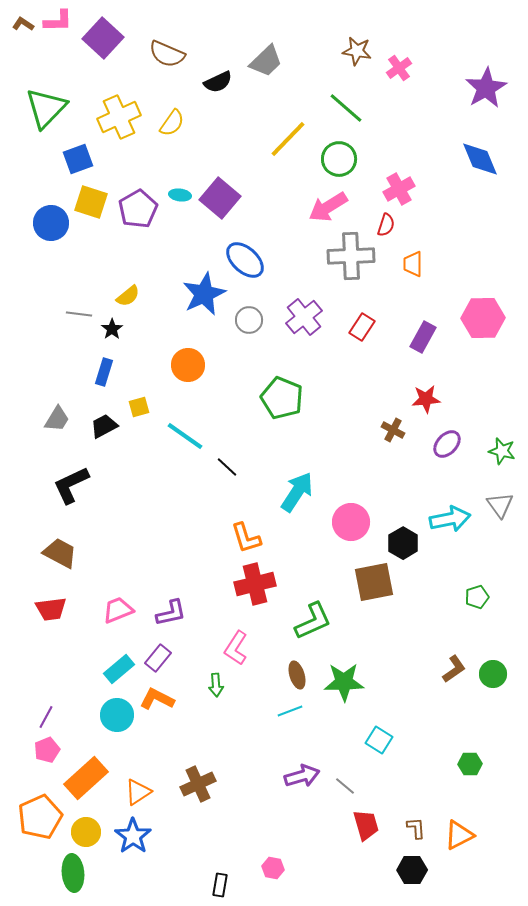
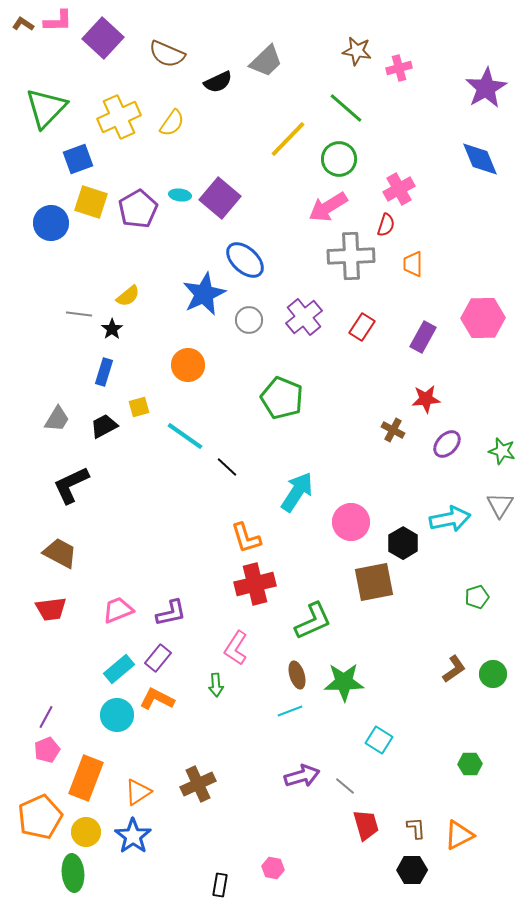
pink cross at (399, 68): rotated 20 degrees clockwise
gray triangle at (500, 505): rotated 8 degrees clockwise
orange rectangle at (86, 778): rotated 27 degrees counterclockwise
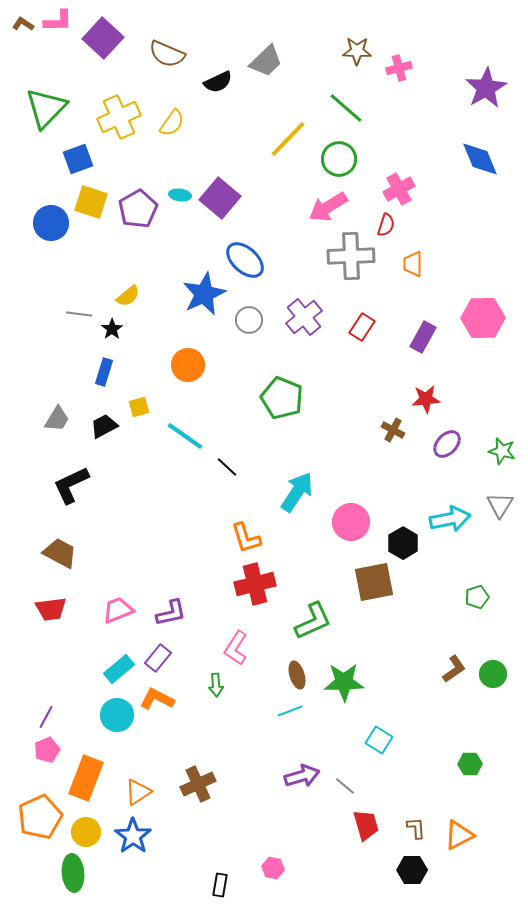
brown star at (357, 51): rotated 8 degrees counterclockwise
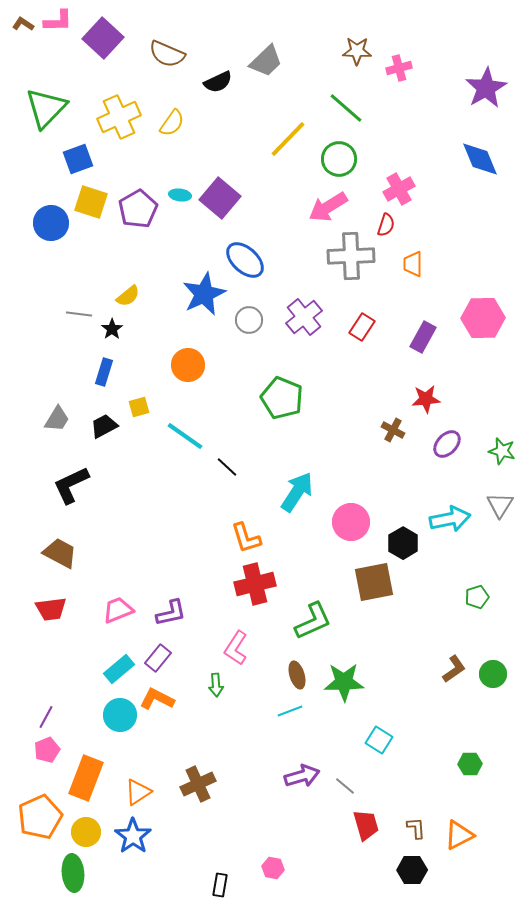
cyan circle at (117, 715): moved 3 px right
